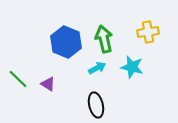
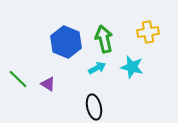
black ellipse: moved 2 px left, 2 px down
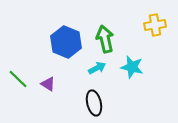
yellow cross: moved 7 px right, 7 px up
green arrow: moved 1 px right
black ellipse: moved 4 px up
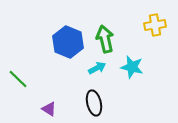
blue hexagon: moved 2 px right
purple triangle: moved 1 px right, 25 px down
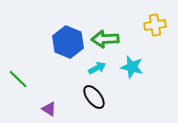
green arrow: rotated 80 degrees counterclockwise
black ellipse: moved 6 px up; rotated 25 degrees counterclockwise
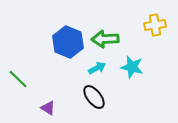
purple triangle: moved 1 px left, 1 px up
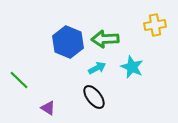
cyan star: rotated 10 degrees clockwise
green line: moved 1 px right, 1 px down
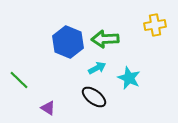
cyan star: moved 3 px left, 11 px down
black ellipse: rotated 15 degrees counterclockwise
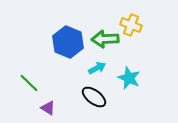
yellow cross: moved 24 px left; rotated 30 degrees clockwise
green line: moved 10 px right, 3 px down
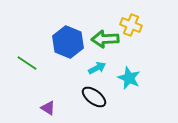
green line: moved 2 px left, 20 px up; rotated 10 degrees counterclockwise
